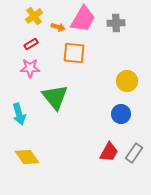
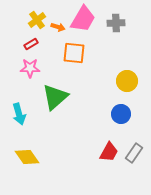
yellow cross: moved 3 px right, 4 px down
green triangle: rotated 28 degrees clockwise
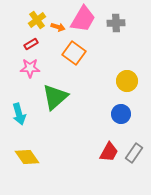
orange square: rotated 30 degrees clockwise
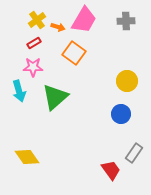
pink trapezoid: moved 1 px right, 1 px down
gray cross: moved 10 px right, 2 px up
red rectangle: moved 3 px right, 1 px up
pink star: moved 3 px right, 1 px up
cyan arrow: moved 23 px up
red trapezoid: moved 2 px right, 18 px down; rotated 65 degrees counterclockwise
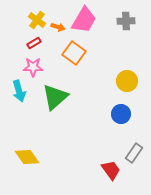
yellow cross: rotated 18 degrees counterclockwise
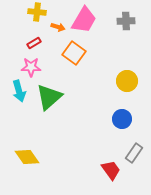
yellow cross: moved 8 px up; rotated 30 degrees counterclockwise
pink star: moved 2 px left
green triangle: moved 6 px left
blue circle: moved 1 px right, 5 px down
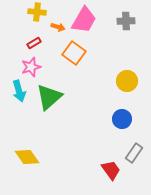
pink star: rotated 18 degrees counterclockwise
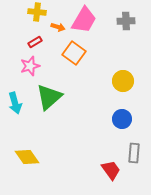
red rectangle: moved 1 px right, 1 px up
pink star: moved 1 px left, 1 px up
yellow circle: moved 4 px left
cyan arrow: moved 4 px left, 12 px down
gray rectangle: rotated 30 degrees counterclockwise
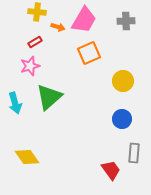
orange square: moved 15 px right; rotated 30 degrees clockwise
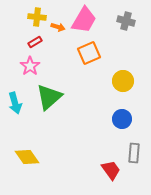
yellow cross: moved 5 px down
gray cross: rotated 18 degrees clockwise
pink star: rotated 18 degrees counterclockwise
